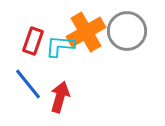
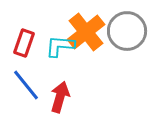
orange cross: rotated 9 degrees counterclockwise
red rectangle: moved 9 px left, 2 px down
blue line: moved 2 px left, 1 px down
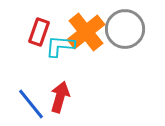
gray circle: moved 2 px left, 2 px up
red rectangle: moved 15 px right, 11 px up
blue line: moved 5 px right, 19 px down
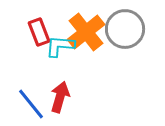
red rectangle: rotated 40 degrees counterclockwise
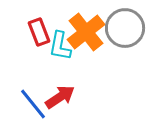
gray circle: moved 1 px up
cyan L-shape: rotated 84 degrees counterclockwise
red arrow: rotated 40 degrees clockwise
blue line: moved 2 px right
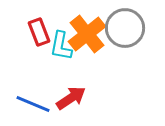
orange cross: moved 1 px right, 2 px down
cyan L-shape: moved 1 px right
red arrow: moved 11 px right, 1 px down
blue line: rotated 28 degrees counterclockwise
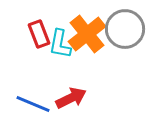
gray circle: moved 1 px down
red rectangle: moved 2 px down
cyan L-shape: moved 1 px left, 2 px up
red arrow: rotated 8 degrees clockwise
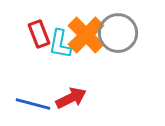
gray circle: moved 7 px left, 4 px down
orange cross: moved 1 px left, 1 px down; rotated 6 degrees counterclockwise
blue line: rotated 8 degrees counterclockwise
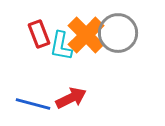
cyan L-shape: moved 1 px right, 2 px down
